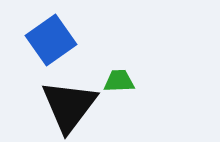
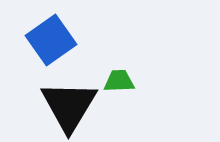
black triangle: rotated 6 degrees counterclockwise
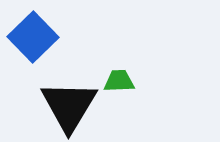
blue square: moved 18 px left, 3 px up; rotated 9 degrees counterclockwise
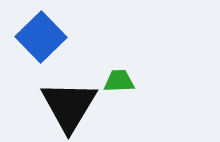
blue square: moved 8 px right
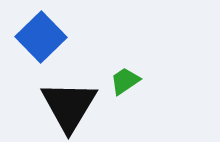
green trapezoid: moved 6 px right; rotated 32 degrees counterclockwise
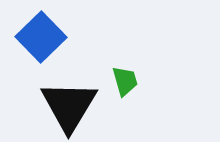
green trapezoid: rotated 108 degrees clockwise
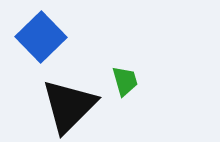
black triangle: rotated 14 degrees clockwise
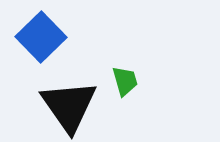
black triangle: rotated 20 degrees counterclockwise
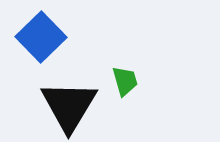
black triangle: rotated 6 degrees clockwise
